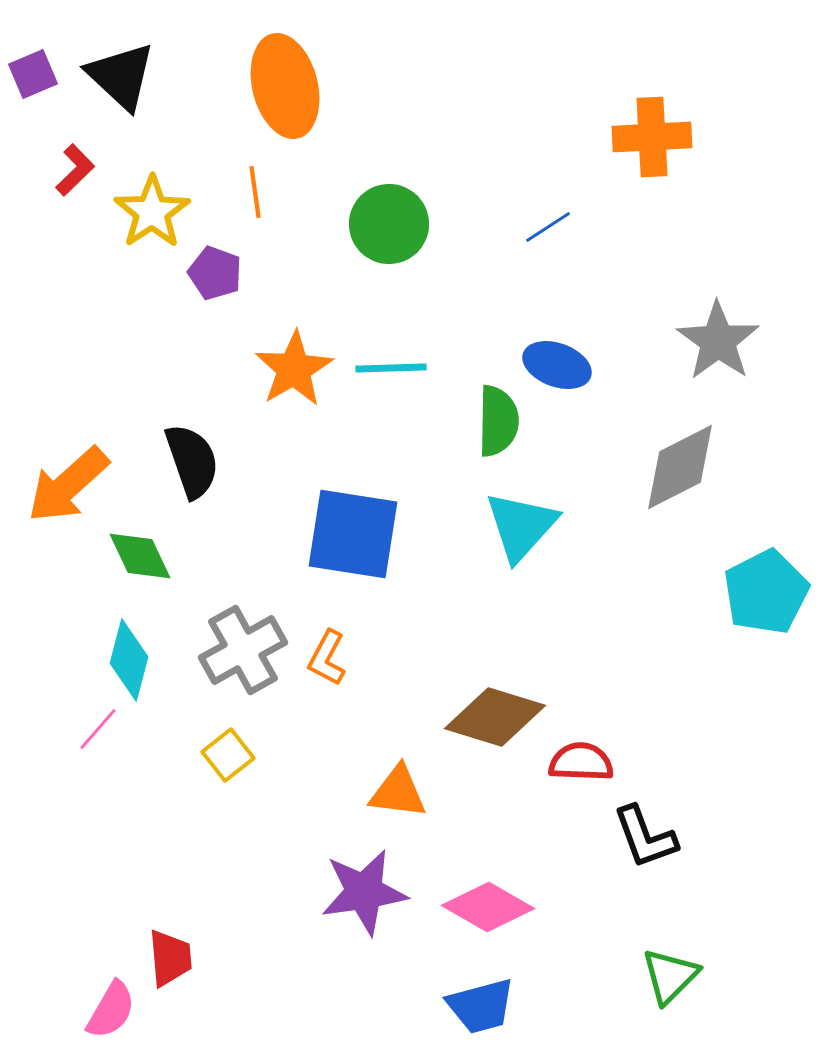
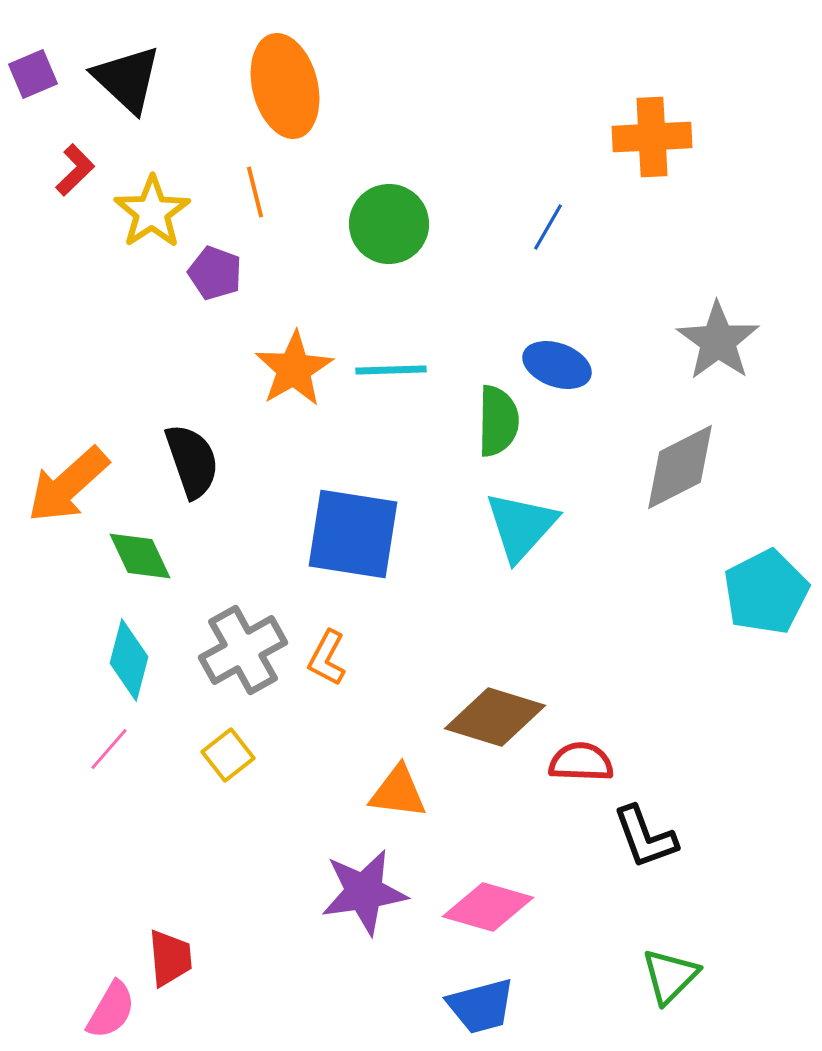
black triangle: moved 6 px right, 3 px down
orange line: rotated 6 degrees counterclockwise
blue line: rotated 27 degrees counterclockwise
cyan line: moved 2 px down
pink line: moved 11 px right, 20 px down
pink diamond: rotated 14 degrees counterclockwise
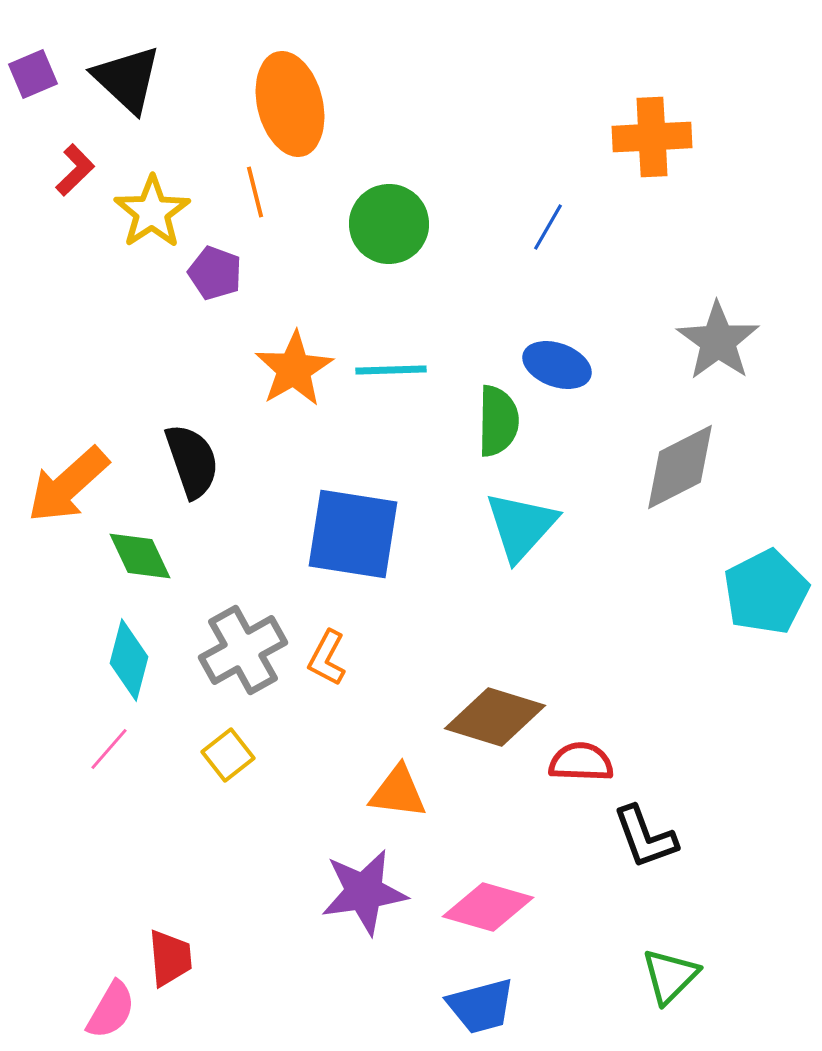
orange ellipse: moved 5 px right, 18 px down
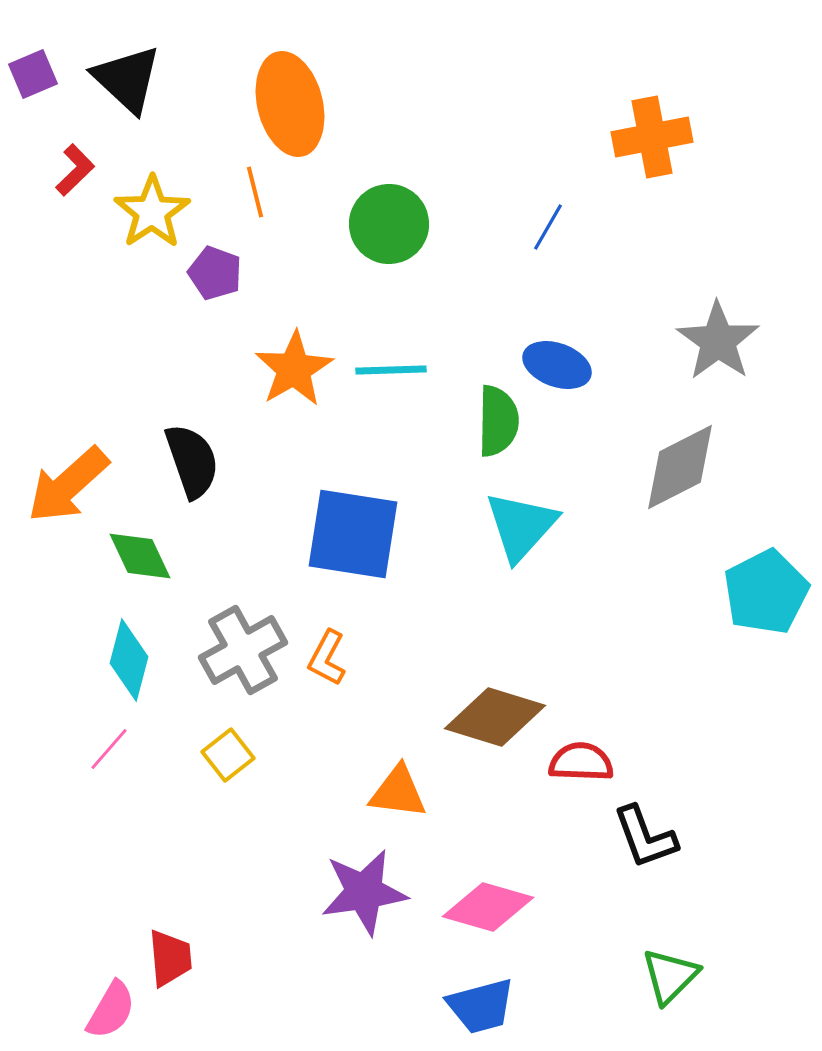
orange cross: rotated 8 degrees counterclockwise
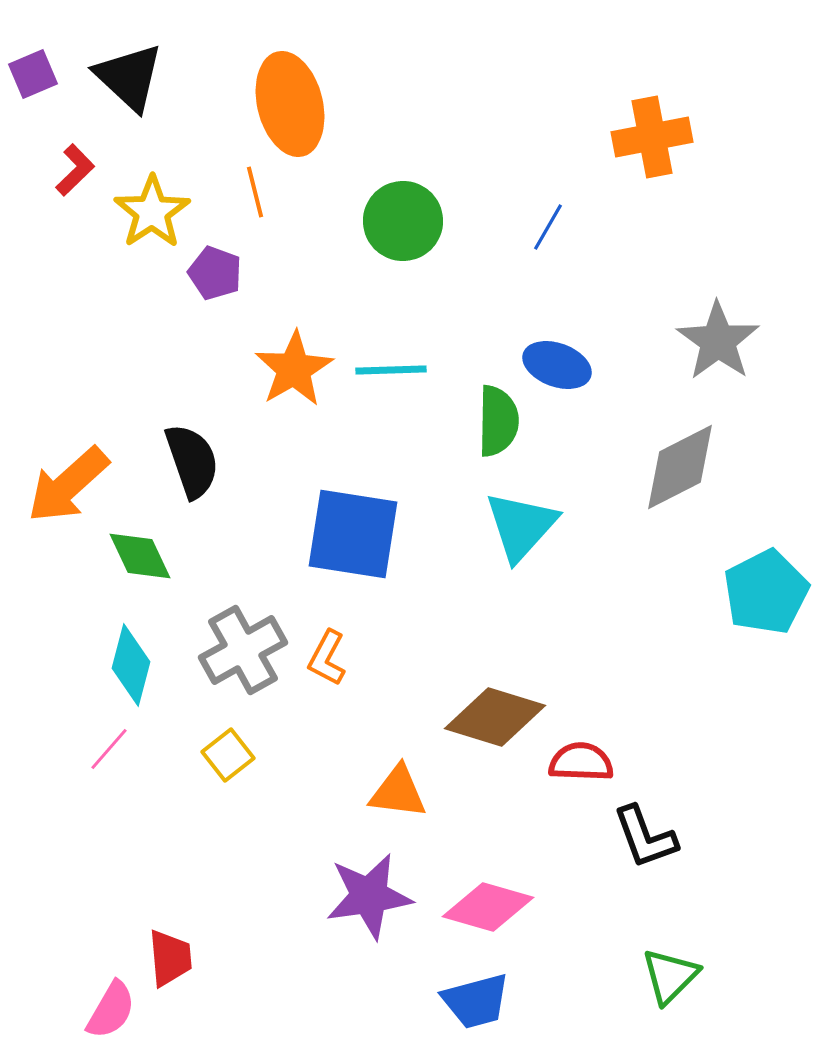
black triangle: moved 2 px right, 2 px up
green circle: moved 14 px right, 3 px up
cyan diamond: moved 2 px right, 5 px down
purple star: moved 5 px right, 4 px down
blue trapezoid: moved 5 px left, 5 px up
